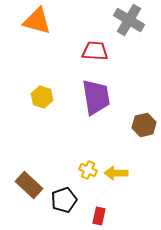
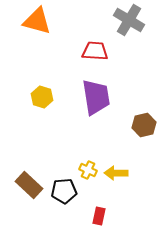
black pentagon: moved 9 px up; rotated 15 degrees clockwise
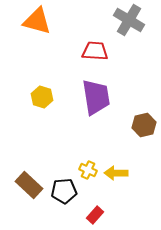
red rectangle: moved 4 px left, 1 px up; rotated 30 degrees clockwise
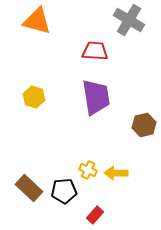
yellow hexagon: moved 8 px left
brown rectangle: moved 3 px down
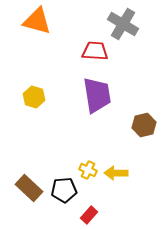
gray cross: moved 6 px left, 4 px down
purple trapezoid: moved 1 px right, 2 px up
black pentagon: moved 1 px up
red rectangle: moved 6 px left
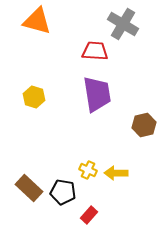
purple trapezoid: moved 1 px up
black pentagon: moved 1 px left, 2 px down; rotated 15 degrees clockwise
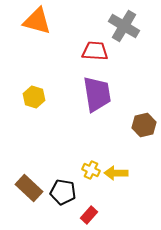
gray cross: moved 1 px right, 2 px down
yellow cross: moved 3 px right
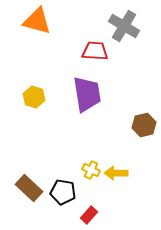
purple trapezoid: moved 10 px left
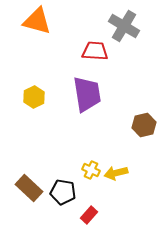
yellow hexagon: rotated 15 degrees clockwise
yellow arrow: rotated 15 degrees counterclockwise
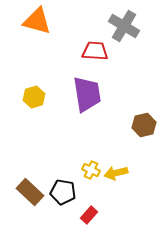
yellow hexagon: rotated 10 degrees clockwise
brown rectangle: moved 1 px right, 4 px down
